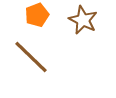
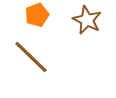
brown star: moved 4 px right
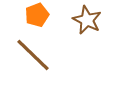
brown line: moved 2 px right, 2 px up
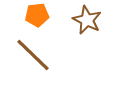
orange pentagon: rotated 15 degrees clockwise
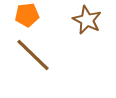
orange pentagon: moved 10 px left
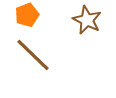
orange pentagon: rotated 15 degrees counterclockwise
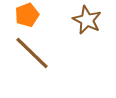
brown line: moved 1 px left, 2 px up
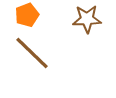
brown star: moved 1 px up; rotated 28 degrees counterclockwise
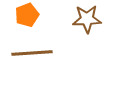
brown line: rotated 48 degrees counterclockwise
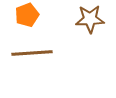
brown star: moved 3 px right
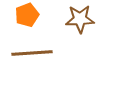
brown star: moved 10 px left
